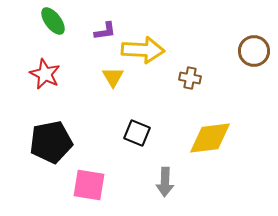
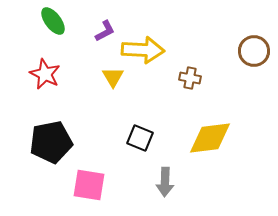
purple L-shape: rotated 20 degrees counterclockwise
black square: moved 3 px right, 5 px down
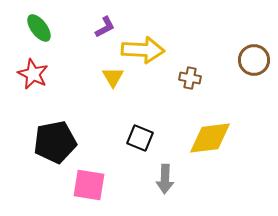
green ellipse: moved 14 px left, 7 px down
purple L-shape: moved 4 px up
brown circle: moved 9 px down
red star: moved 12 px left
black pentagon: moved 4 px right
gray arrow: moved 3 px up
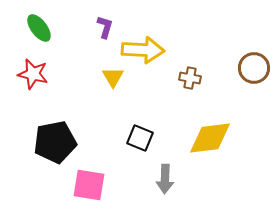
purple L-shape: rotated 45 degrees counterclockwise
brown circle: moved 8 px down
red star: rotated 12 degrees counterclockwise
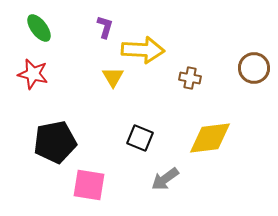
gray arrow: rotated 52 degrees clockwise
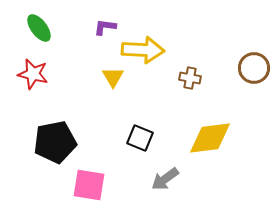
purple L-shape: rotated 100 degrees counterclockwise
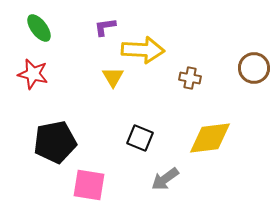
purple L-shape: rotated 15 degrees counterclockwise
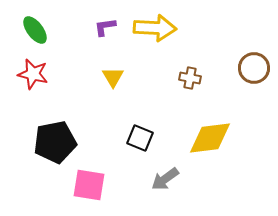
green ellipse: moved 4 px left, 2 px down
yellow arrow: moved 12 px right, 22 px up
